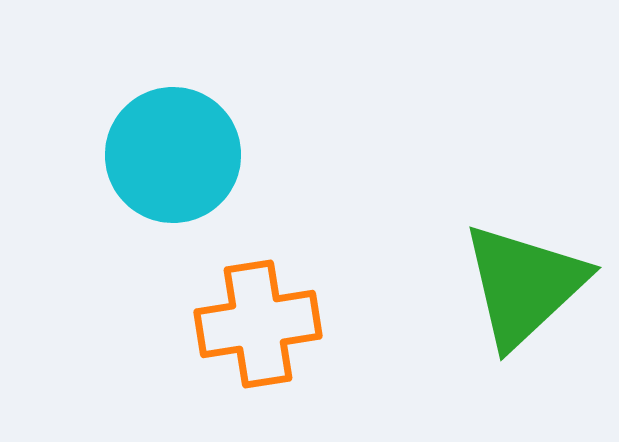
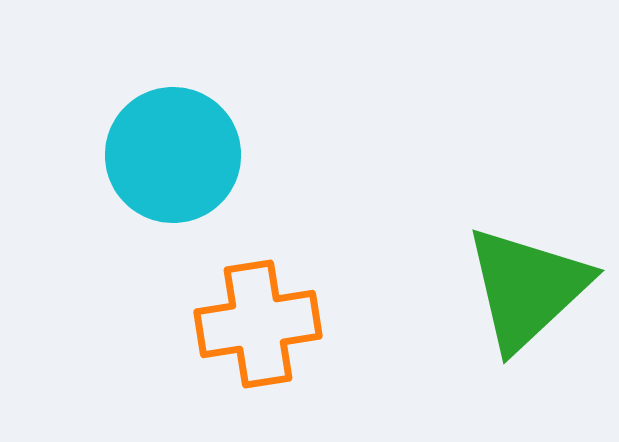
green triangle: moved 3 px right, 3 px down
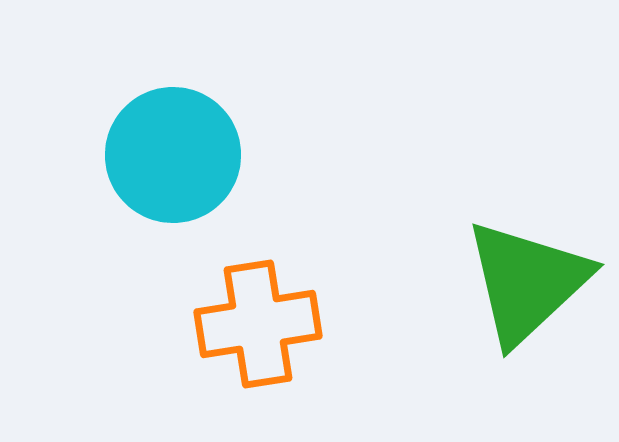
green triangle: moved 6 px up
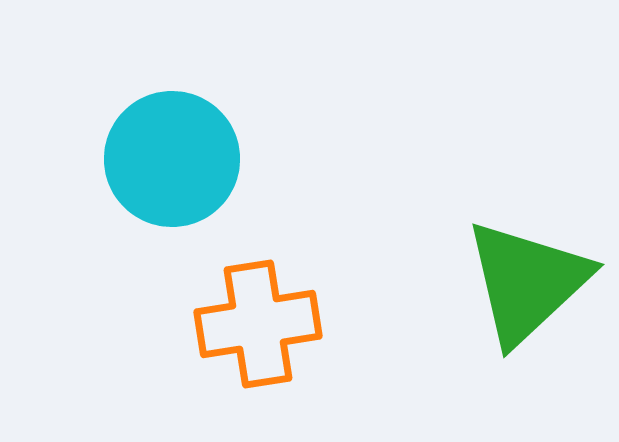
cyan circle: moved 1 px left, 4 px down
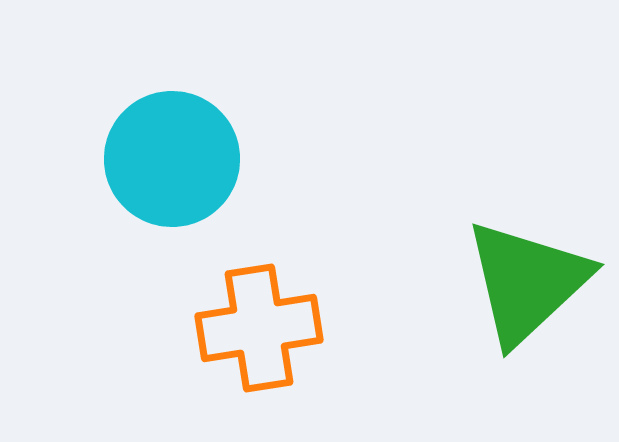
orange cross: moved 1 px right, 4 px down
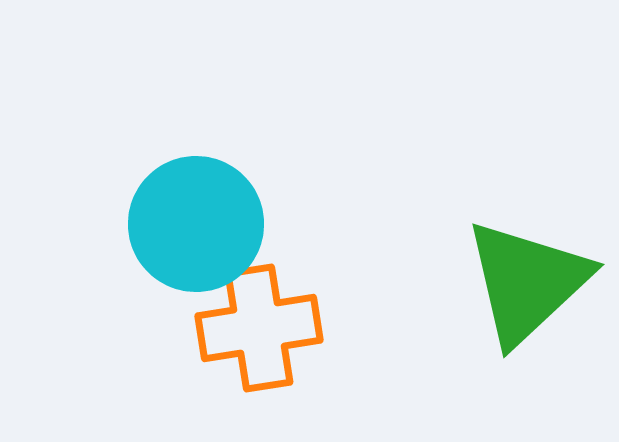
cyan circle: moved 24 px right, 65 px down
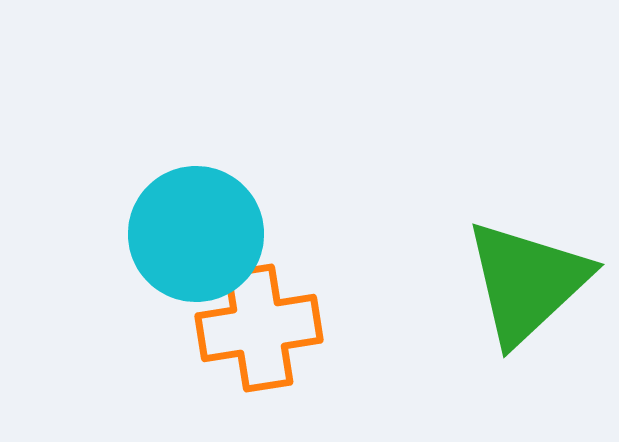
cyan circle: moved 10 px down
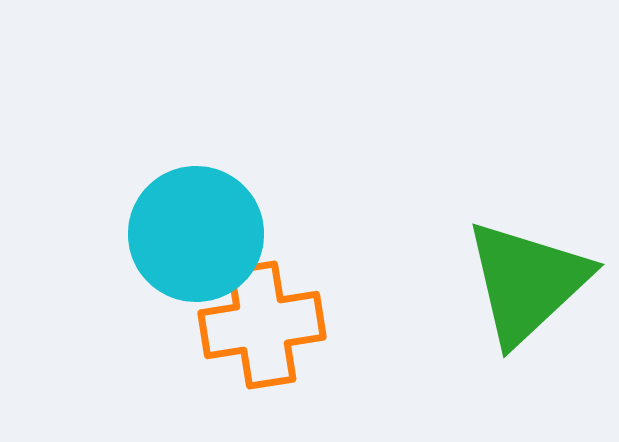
orange cross: moved 3 px right, 3 px up
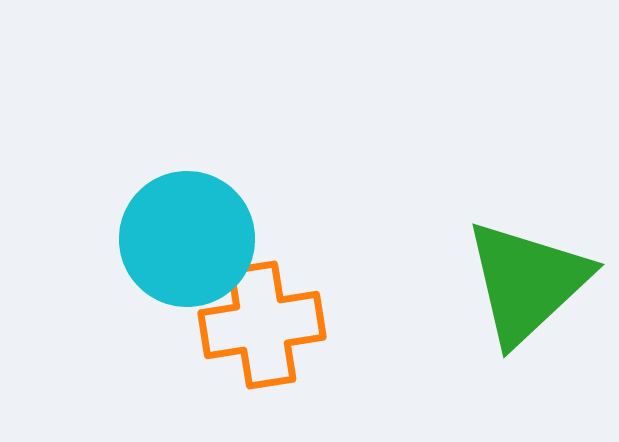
cyan circle: moved 9 px left, 5 px down
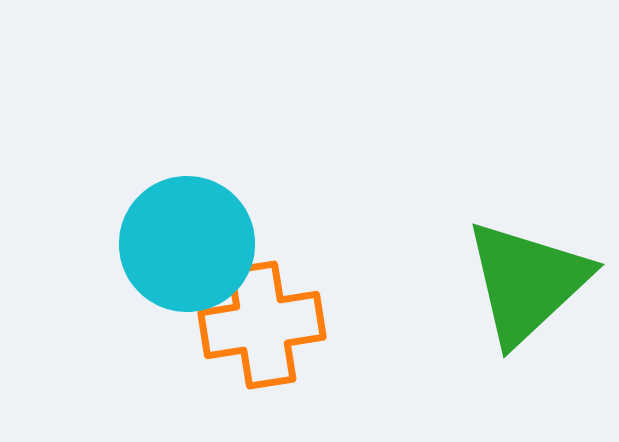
cyan circle: moved 5 px down
